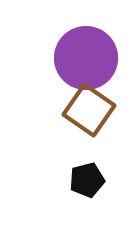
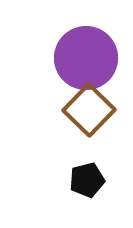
brown square: rotated 9 degrees clockwise
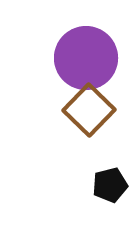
black pentagon: moved 23 px right, 5 px down
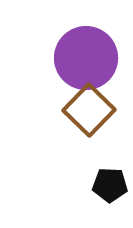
black pentagon: rotated 16 degrees clockwise
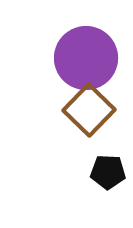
black pentagon: moved 2 px left, 13 px up
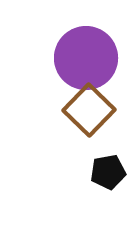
black pentagon: rotated 12 degrees counterclockwise
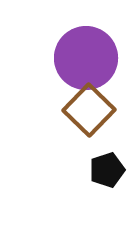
black pentagon: moved 1 px left, 2 px up; rotated 8 degrees counterclockwise
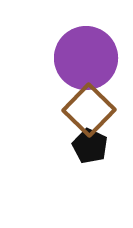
black pentagon: moved 17 px left, 24 px up; rotated 28 degrees counterclockwise
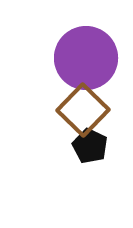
brown square: moved 6 px left
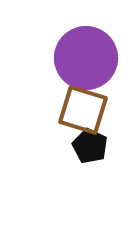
brown square: rotated 27 degrees counterclockwise
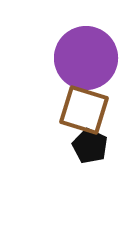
brown square: moved 1 px right
